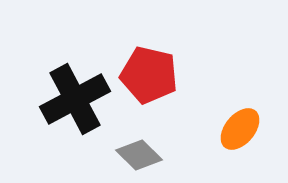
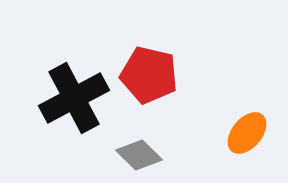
black cross: moved 1 px left, 1 px up
orange ellipse: moved 7 px right, 4 px down
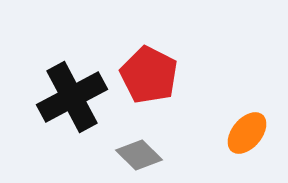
red pentagon: rotated 14 degrees clockwise
black cross: moved 2 px left, 1 px up
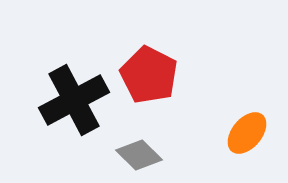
black cross: moved 2 px right, 3 px down
